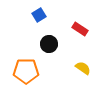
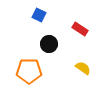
blue square: rotated 32 degrees counterclockwise
orange pentagon: moved 3 px right
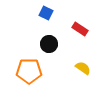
blue square: moved 7 px right, 2 px up
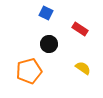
orange pentagon: rotated 15 degrees counterclockwise
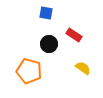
blue square: rotated 16 degrees counterclockwise
red rectangle: moved 6 px left, 6 px down
orange pentagon: rotated 30 degrees clockwise
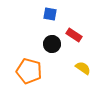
blue square: moved 4 px right, 1 px down
black circle: moved 3 px right
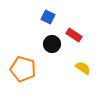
blue square: moved 2 px left, 3 px down; rotated 16 degrees clockwise
orange pentagon: moved 6 px left, 2 px up
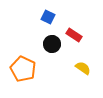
orange pentagon: rotated 10 degrees clockwise
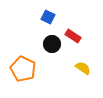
red rectangle: moved 1 px left, 1 px down
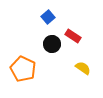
blue square: rotated 24 degrees clockwise
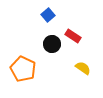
blue square: moved 2 px up
